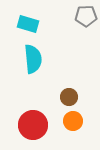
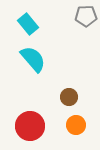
cyan rectangle: rotated 35 degrees clockwise
cyan semicircle: rotated 36 degrees counterclockwise
orange circle: moved 3 px right, 4 px down
red circle: moved 3 px left, 1 px down
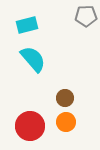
cyan rectangle: moved 1 px left, 1 px down; rotated 65 degrees counterclockwise
brown circle: moved 4 px left, 1 px down
orange circle: moved 10 px left, 3 px up
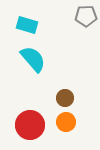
cyan rectangle: rotated 30 degrees clockwise
red circle: moved 1 px up
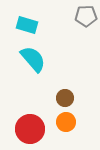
red circle: moved 4 px down
